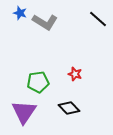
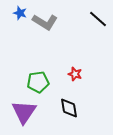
black diamond: rotated 35 degrees clockwise
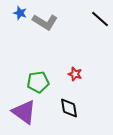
black line: moved 2 px right
purple triangle: rotated 28 degrees counterclockwise
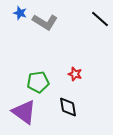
black diamond: moved 1 px left, 1 px up
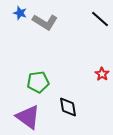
red star: moved 27 px right; rotated 16 degrees clockwise
purple triangle: moved 4 px right, 5 px down
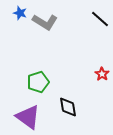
green pentagon: rotated 10 degrees counterclockwise
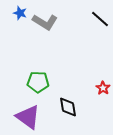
red star: moved 1 px right, 14 px down
green pentagon: rotated 20 degrees clockwise
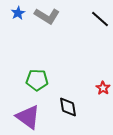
blue star: moved 2 px left; rotated 24 degrees clockwise
gray L-shape: moved 2 px right, 6 px up
green pentagon: moved 1 px left, 2 px up
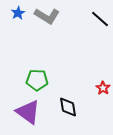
purple triangle: moved 5 px up
